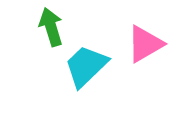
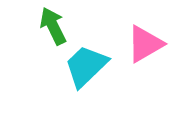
green arrow: moved 2 px right, 1 px up; rotated 9 degrees counterclockwise
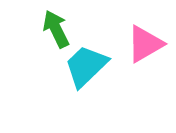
green arrow: moved 3 px right, 3 px down
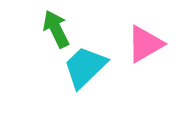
cyan trapezoid: moved 1 px left, 1 px down
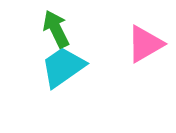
cyan trapezoid: moved 22 px left; rotated 9 degrees clockwise
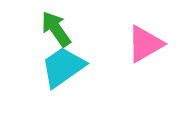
green arrow: rotated 9 degrees counterclockwise
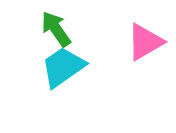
pink triangle: moved 2 px up
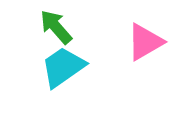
green arrow: moved 2 px up; rotated 6 degrees counterclockwise
